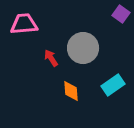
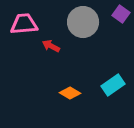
gray circle: moved 26 px up
red arrow: moved 12 px up; rotated 30 degrees counterclockwise
orange diamond: moved 1 px left, 2 px down; rotated 55 degrees counterclockwise
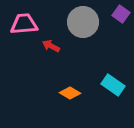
cyan rectangle: rotated 70 degrees clockwise
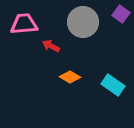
orange diamond: moved 16 px up
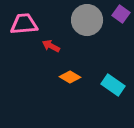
gray circle: moved 4 px right, 2 px up
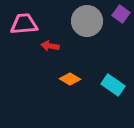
gray circle: moved 1 px down
red arrow: moved 1 px left; rotated 18 degrees counterclockwise
orange diamond: moved 2 px down
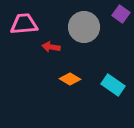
gray circle: moved 3 px left, 6 px down
red arrow: moved 1 px right, 1 px down
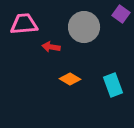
cyan rectangle: rotated 35 degrees clockwise
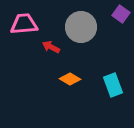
gray circle: moved 3 px left
red arrow: rotated 18 degrees clockwise
